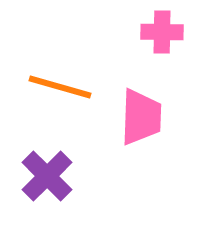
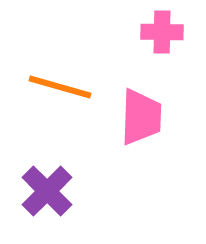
purple cross: moved 15 px down
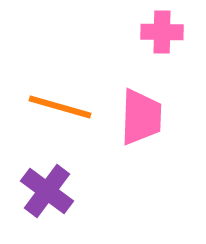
orange line: moved 20 px down
purple cross: rotated 8 degrees counterclockwise
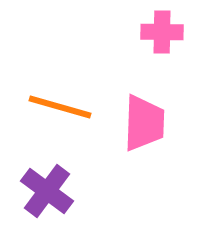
pink trapezoid: moved 3 px right, 6 px down
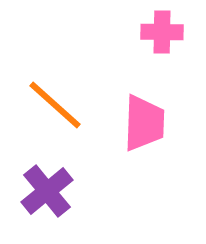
orange line: moved 5 px left, 2 px up; rotated 26 degrees clockwise
purple cross: rotated 14 degrees clockwise
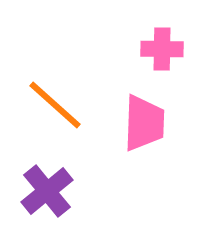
pink cross: moved 17 px down
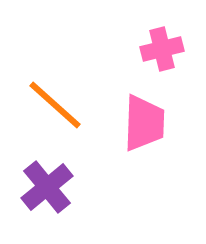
pink cross: rotated 15 degrees counterclockwise
purple cross: moved 4 px up
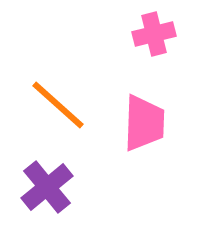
pink cross: moved 8 px left, 15 px up
orange line: moved 3 px right
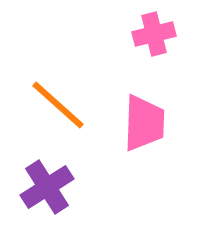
purple cross: rotated 6 degrees clockwise
